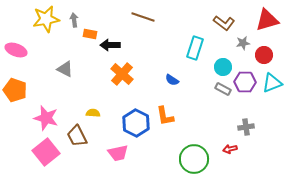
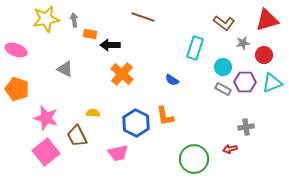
orange pentagon: moved 2 px right, 1 px up
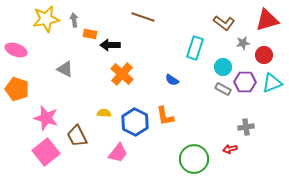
yellow semicircle: moved 11 px right
blue hexagon: moved 1 px left, 1 px up
pink trapezoid: rotated 40 degrees counterclockwise
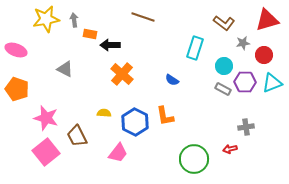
cyan circle: moved 1 px right, 1 px up
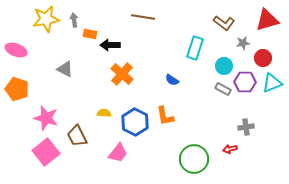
brown line: rotated 10 degrees counterclockwise
red circle: moved 1 px left, 3 px down
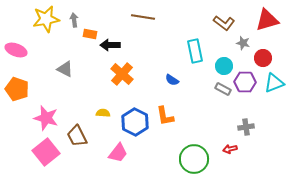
gray star: rotated 24 degrees clockwise
cyan rectangle: moved 3 px down; rotated 30 degrees counterclockwise
cyan triangle: moved 2 px right
yellow semicircle: moved 1 px left
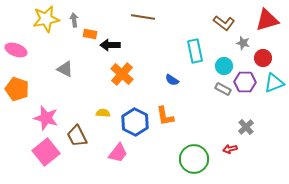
gray cross: rotated 35 degrees counterclockwise
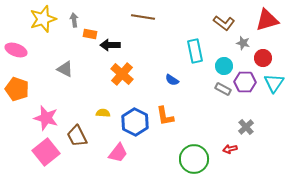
yellow star: moved 3 px left; rotated 8 degrees counterclockwise
cyan triangle: rotated 35 degrees counterclockwise
